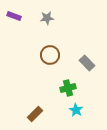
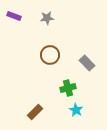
brown rectangle: moved 2 px up
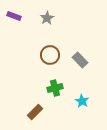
gray star: rotated 24 degrees counterclockwise
gray rectangle: moved 7 px left, 3 px up
green cross: moved 13 px left
cyan star: moved 6 px right, 9 px up
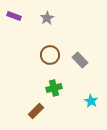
green cross: moved 1 px left
cyan star: moved 9 px right
brown rectangle: moved 1 px right, 1 px up
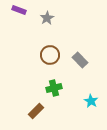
purple rectangle: moved 5 px right, 6 px up
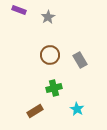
gray star: moved 1 px right, 1 px up
gray rectangle: rotated 14 degrees clockwise
cyan star: moved 14 px left, 8 px down
brown rectangle: moved 1 px left; rotated 14 degrees clockwise
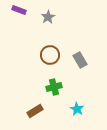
green cross: moved 1 px up
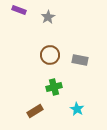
gray rectangle: rotated 49 degrees counterclockwise
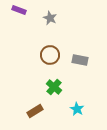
gray star: moved 2 px right, 1 px down; rotated 16 degrees counterclockwise
green cross: rotated 35 degrees counterclockwise
